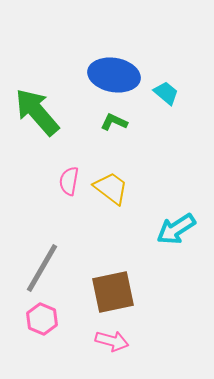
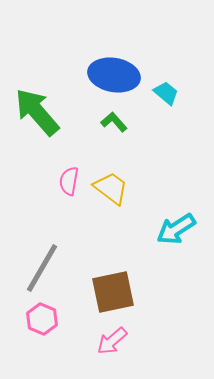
green L-shape: rotated 24 degrees clockwise
pink arrow: rotated 124 degrees clockwise
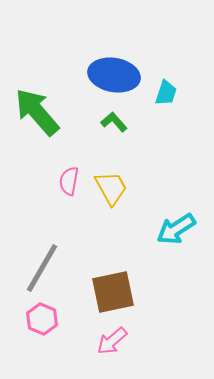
cyan trapezoid: rotated 68 degrees clockwise
yellow trapezoid: rotated 24 degrees clockwise
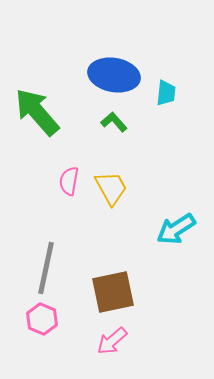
cyan trapezoid: rotated 12 degrees counterclockwise
gray line: moved 4 px right; rotated 18 degrees counterclockwise
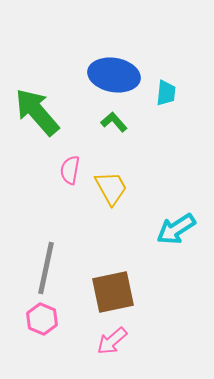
pink semicircle: moved 1 px right, 11 px up
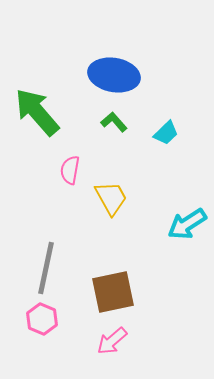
cyan trapezoid: moved 40 px down; rotated 40 degrees clockwise
yellow trapezoid: moved 10 px down
cyan arrow: moved 11 px right, 5 px up
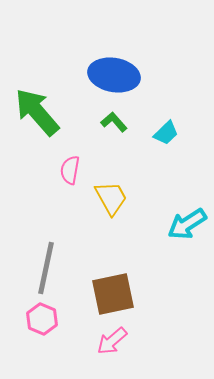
brown square: moved 2 px down
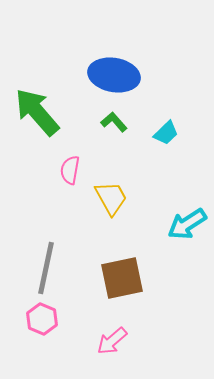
brown square: moved 9 px right, 16 px up
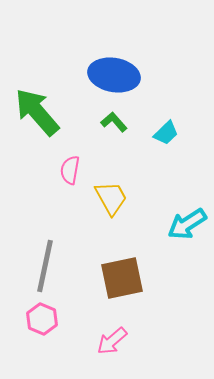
gray line: moved 1 px left, 2 px up
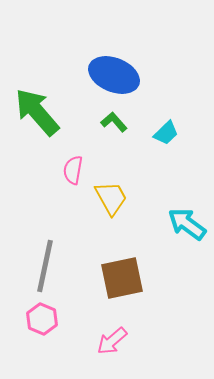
blue ellipse: rotated 12 degrees clockwise
pink semicircle: moved 3 px right
cyan arrow: rotated 69 degrees clockwise
